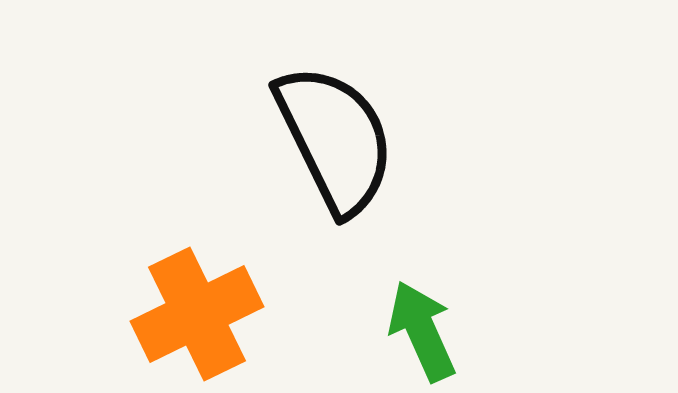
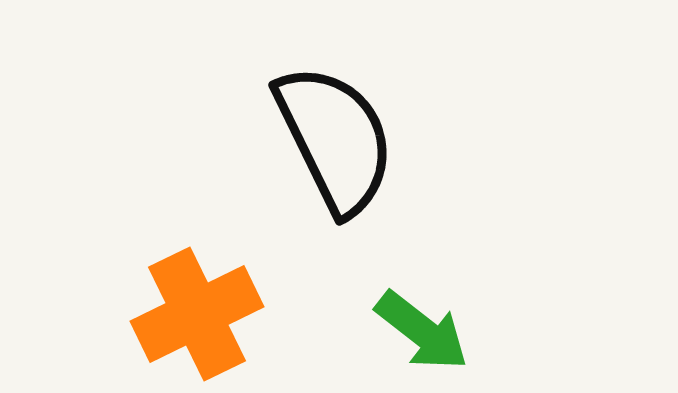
green arrow: rotated 152 degrees clockwise
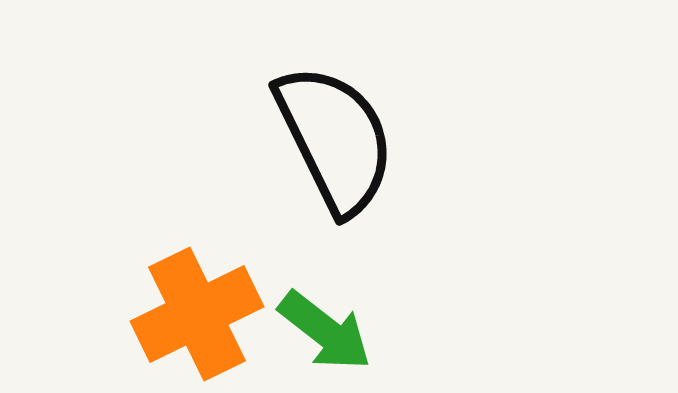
green arrow: moved 97 px left
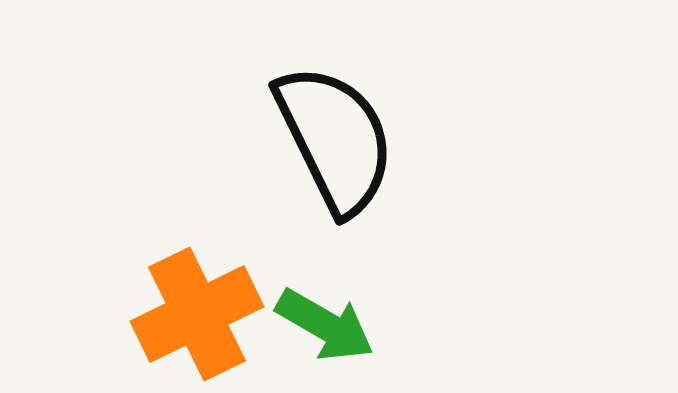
green arrow: moved 6 px up; rotated 8 degrees counterclockwise
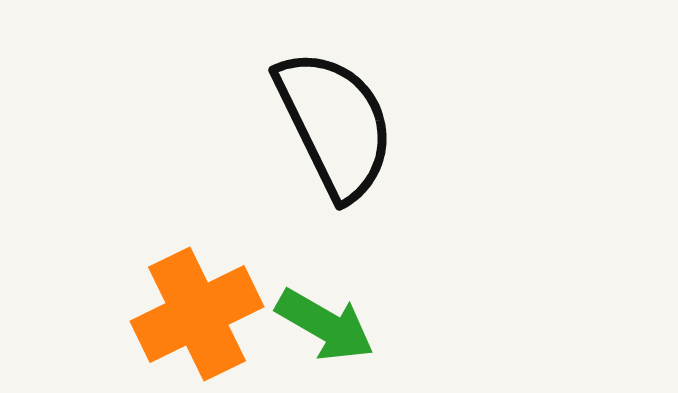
black semicircle: moved 15 px up
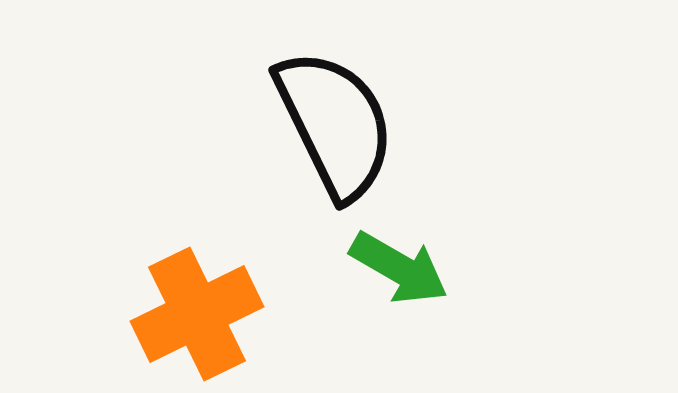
green arrow: moved 74 px right, 57 px up
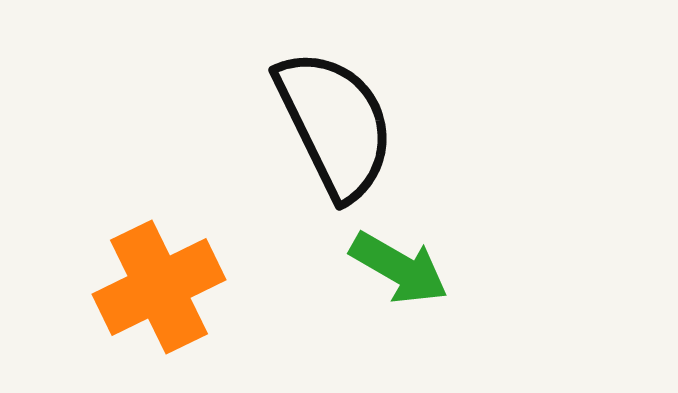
orange cross: moved 38 px left, 27 px up
